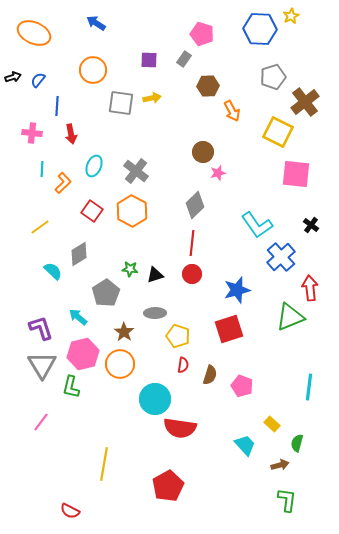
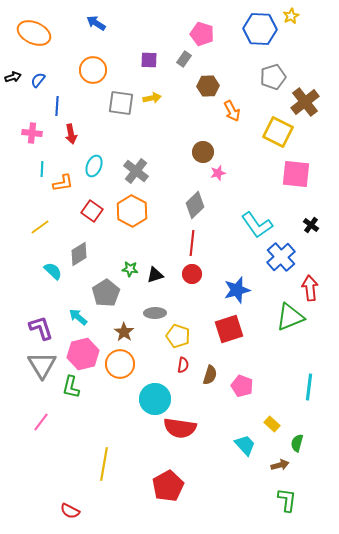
orange L-shape at (63, 183): rotated 35 degrees clockwise
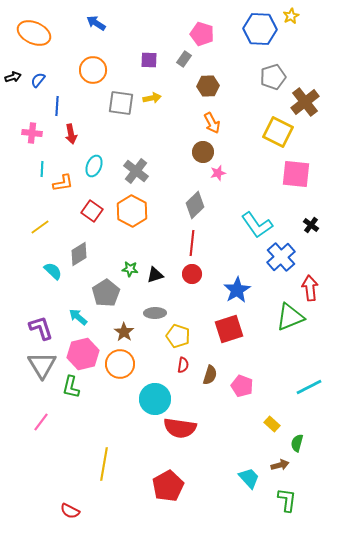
orange arrow at (232, 111): moved 20 px left, 12 px down
blue star at (237, 290): rotated 16 degrees counterclockwise
cyan line at (309, 387): rotated 56 degrees clockwise
cyan trapezoid at (245, 445): moved 4 px right, 33 px down
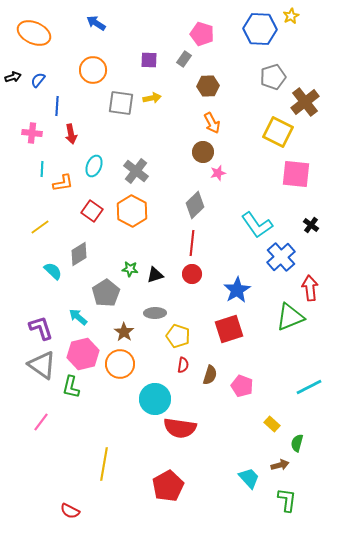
gray triangle at (42, 365): rotated 24 degrees counterclockwise
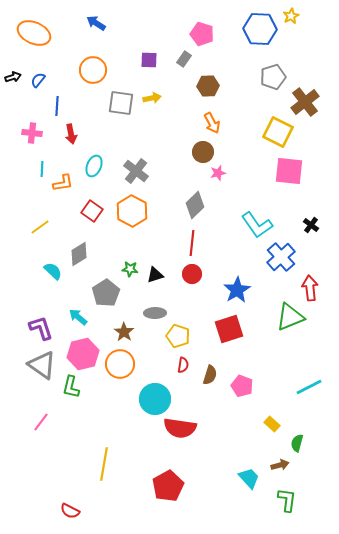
pink square at (296, 174): moved 7 px left, 3 px up
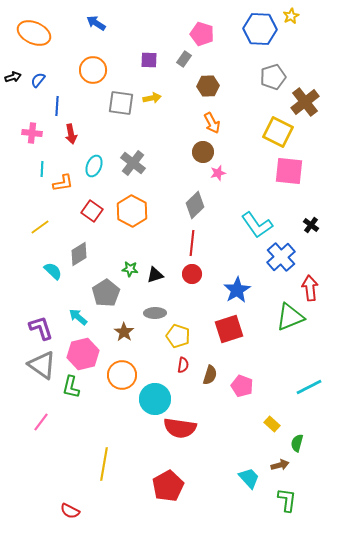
gray cross at (136, 171): moved 3 px left, 8 px up
orange circle at (120, 364): moved 2 px right, 11 px down
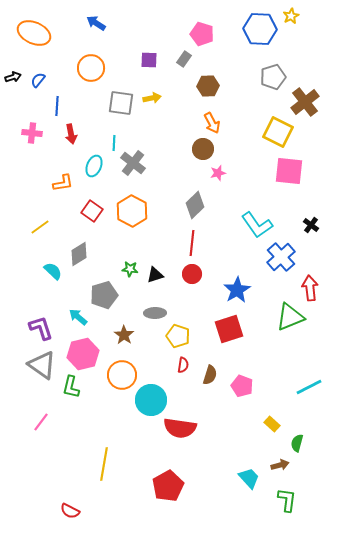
orange circle at (93, 70): moved 2 px left, 2 px up
brown circle at (203, 152): moved 3 px up
cyan line at (42, 169): moved 72 px right, 26 px up
gray pentagon at (106, 293): moved 2 px left, 2 px down; rotated 16 degrees clockwise
brown star at (124, 332): moved 3 px down
cyan circle at (155, 399): moved 4 px left, 1 px down
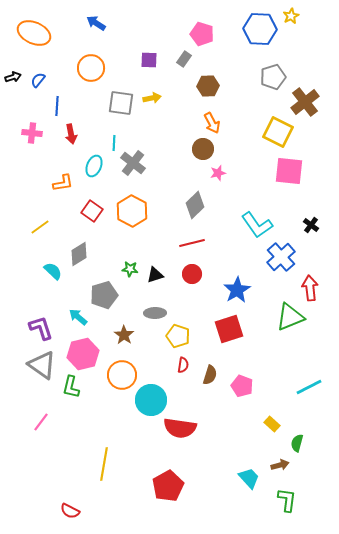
red line at (192, 243): rotated 70 degrees clockwise
